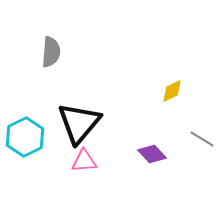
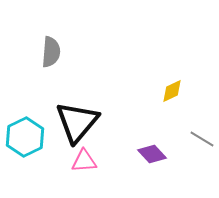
black triangle: moved 2 px left, 1 px up
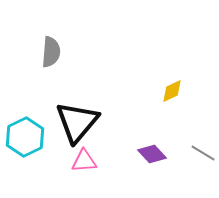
gray line: moved 1 px right, 14 px down
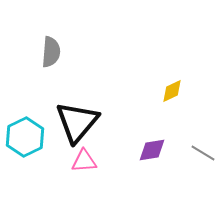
purple diamond: moved 4 px up; rotated 56 degrees counterclockwise
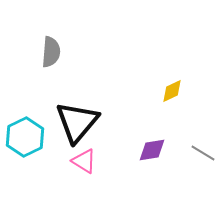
pink triangle: rotated 36 degrees clockwise
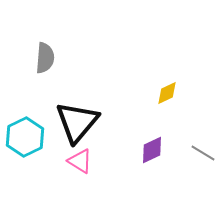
gray semicircle: moved 6 px left, 6 px down
yellow diamond: moved 5 px left, 2 px down
purple diamond: rotated 16 degrees counterclockwise
pink triangle: moved 4 px left
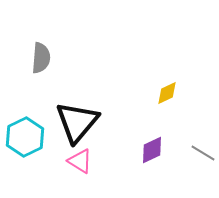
gray semicircle: moved 4 px left
